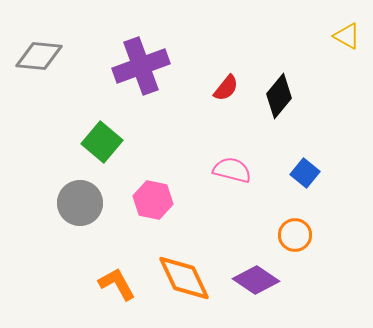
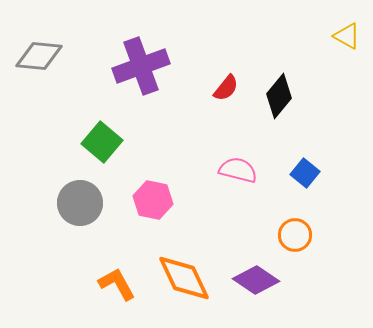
pink semicircle: moved 6 px right
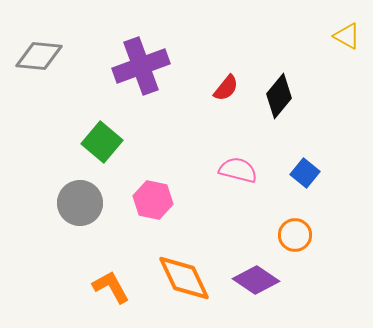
orange L-shape: moved 6 px left, 3 px down
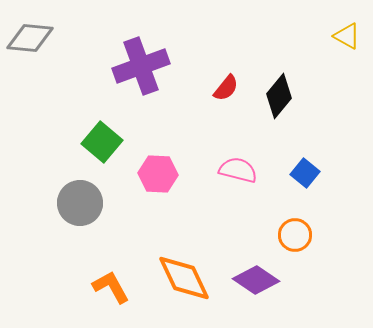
gray diamond: moved 9 px left, 18 px up
pink hexagon: moved 5 px right, 26 px up; rotated 9 degrees counterclockwise
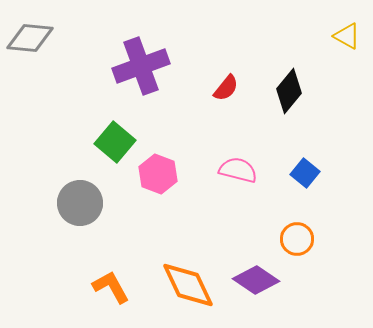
black diamond: moved 10 px right, 5 px up
green square: moved 13 px right
pink hexagon: rotated 18 degrees clockwise
orange circle: moved 2 px right, 4 px down
orange diamond: moved 4 px right, 7 px down
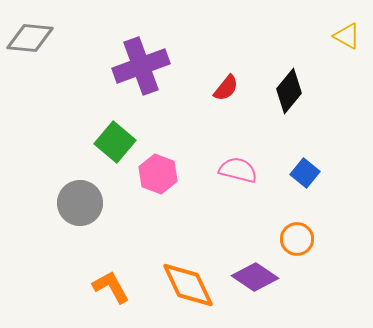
purple diamond: moved 1 px left, 3 px up
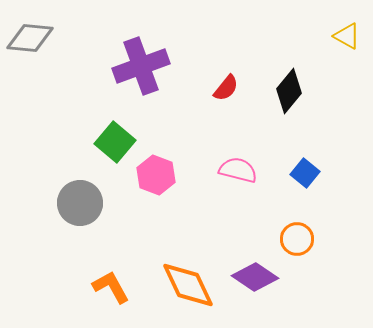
pink hexagon: moved 2 px left, 1 px down
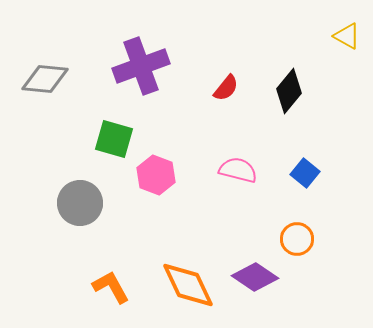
gray diamond: moved 15 px right, 41 px down
green square: moved 1 px left, 3 px up; rotated 24 degrees counterclockwise
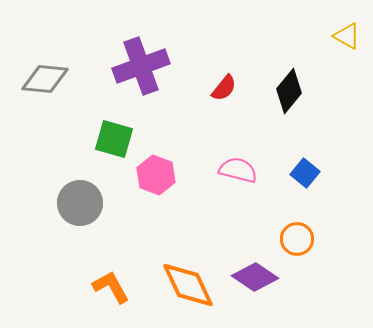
red semicircle: moved 2 px left
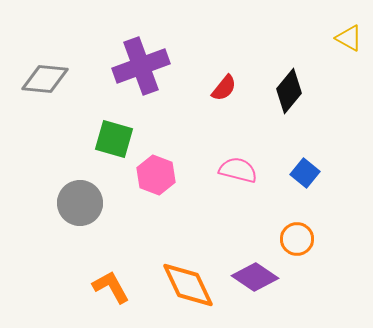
yellow triangle: moved 2 px right, 2 px down
